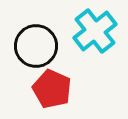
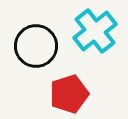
red pentagon: moved 17 px right, 5 px down; rotated 30 degrees clockwise
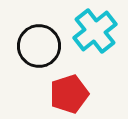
black circle: moved 3 px right
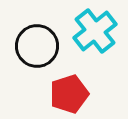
black circle: moved 2 px left
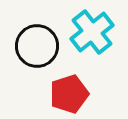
cyan cross: moved 3 px left, 1 px down
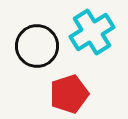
cyan cross: rotated 6 degrees clockwise
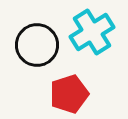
black circle: moved 1 px up
